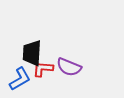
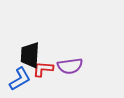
black trapezoid: moved 2 px left, 2 px down
purple semicircle: moved 1 px right, 1 px up; rotated 30 degrees counterclockwise
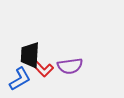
red L-shape: rotated 140 degrees counterclockwise
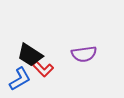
black trapezoid: rotated 60 degrees counterclockwise
purple semicircle: moved 14 px right, 12 px up
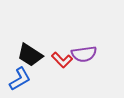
red L-shape: moved 19 px right, 9 px up
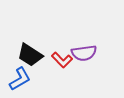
purple semicircle: moved 1 px up
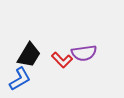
black trapezoid: moved 1 px left; rotated 92 degrees counterclockwise
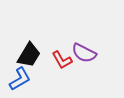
purple semicircle: rotated 35 degrees clockwise
red L-shape: rotated 15 degrees clockwise
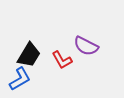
purple semicircle: moved 2 px right, 7 px up
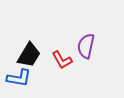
purple semicircle: rotated 75 degrees clockwise
blue L-shape: moved 1 px left, 1 px up; rotated 40 degrees clockwise
